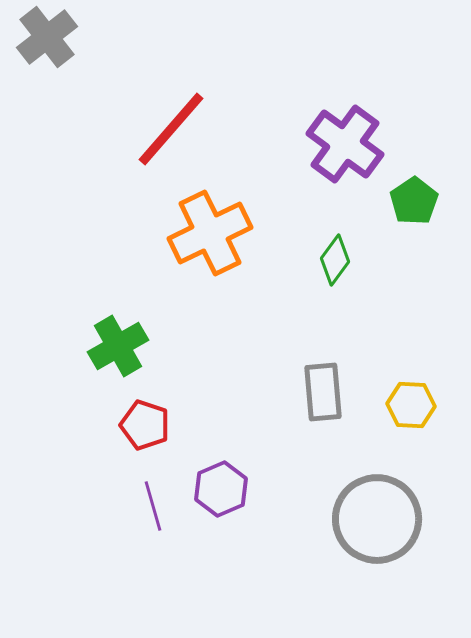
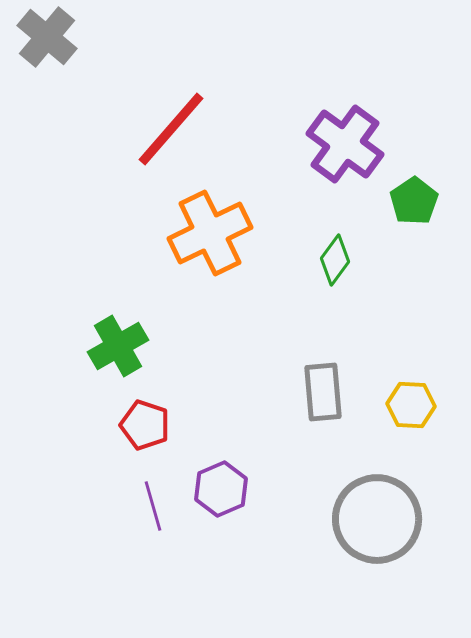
gray cross: rotated 12 degrees counterclockwise
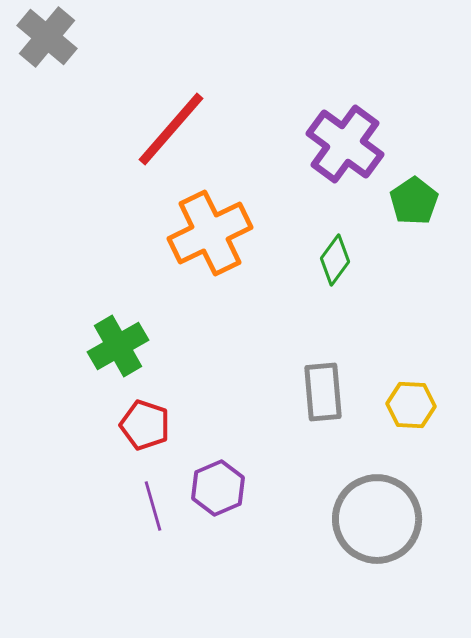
purple hexagon: moved 3 px left, 1 px up
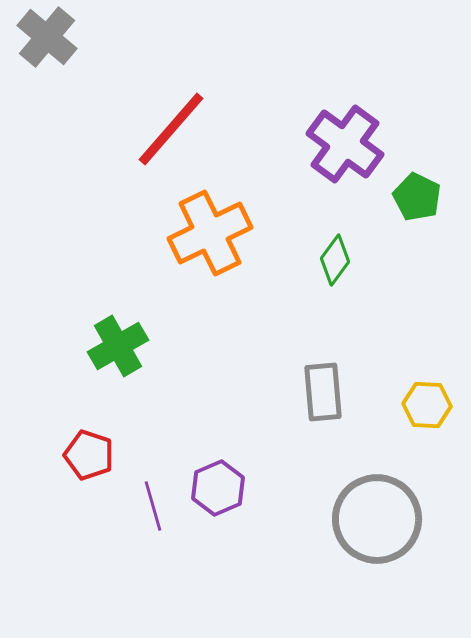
green pentagon: moved 3 px right, 4 px up; rotated 12 degrees counterclockwise
yellow hexagon: moved 16 px right
red pentagon: moved 56 px left, 30 px down
